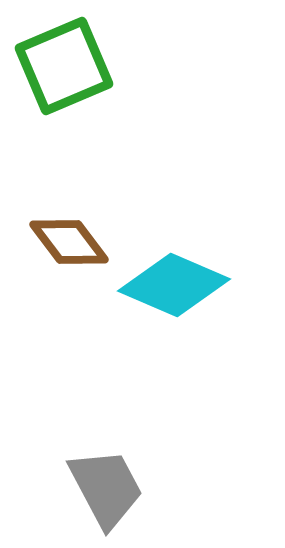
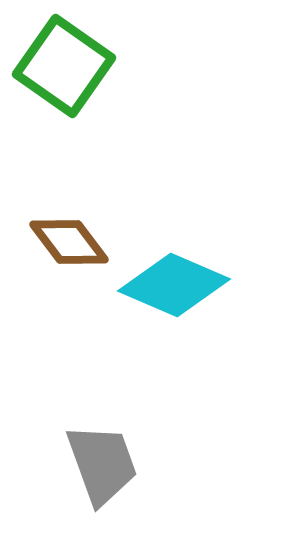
green square: rotated 32 degrees counterclockwise
gray trapezoid: moved 4 px left, 24 px up; rotated 8 degrees clockwise
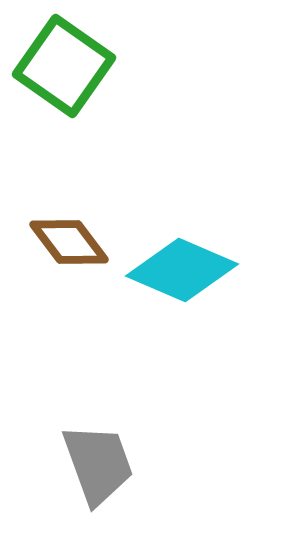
cyan diamond: moved 8 px right, 15 px up
gray trapezoid: moved 4 px left
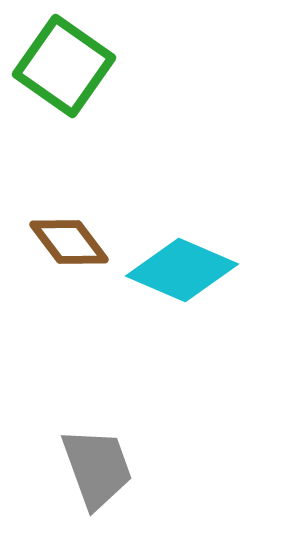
gray trapezoid: moved 1 px left, 4 px down
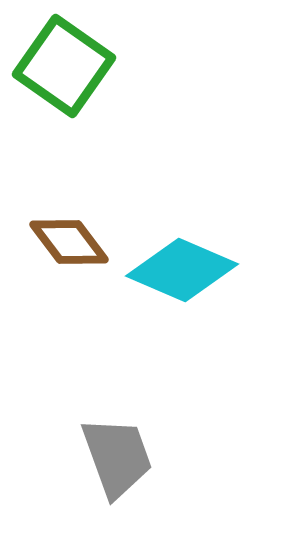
gray trapezoid: moved 20 px right, 11 px up
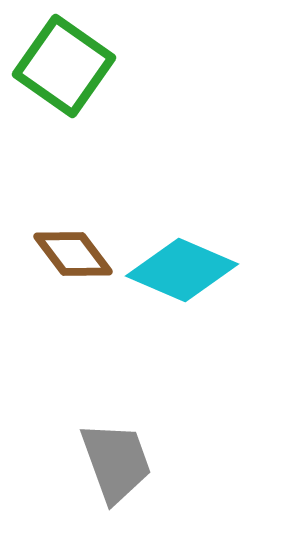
brown diamond: moved 4 px right, 12 px down
gray trapezoid: moved 1 px left, 5 px down
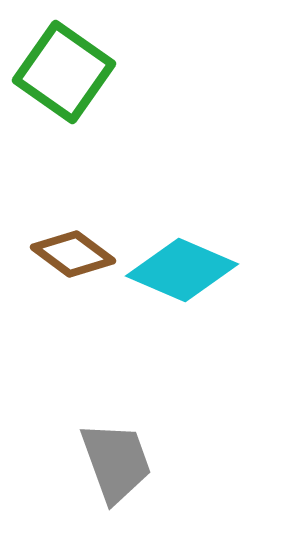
green square: moved 6 px down
brown diamond: rotated 16 degrees counterclockwise
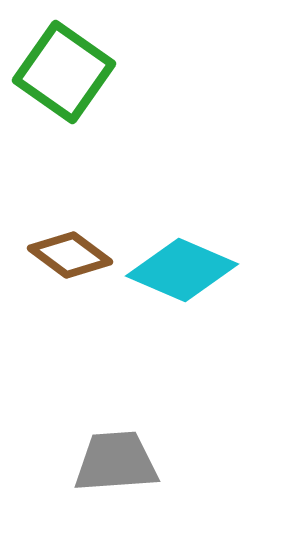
brown diamond: moved 3 px left, 1 px down
gray trapezoid: rotated 74 degrees counterclockwise
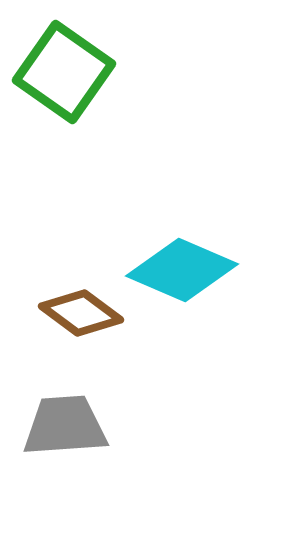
brown diamond: moved 11 px right, 58 px down
gray trapezoid: moved 51 px left, 36 px up
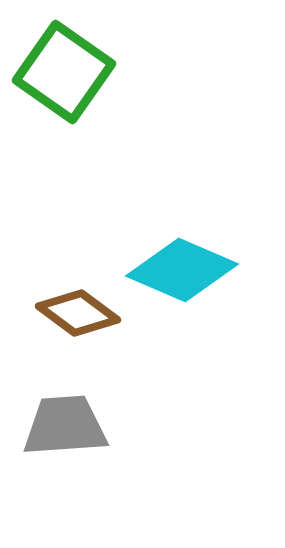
brown diamond: moved 3 px left
